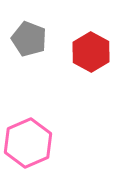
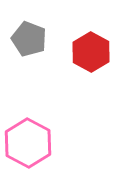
pink hexagon: rotated 9 degrees counterclockwise
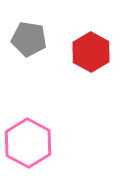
gray pentagon: rotated 12 degrees counterclockwise
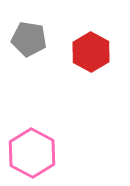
pink hexagon: moved 4 px right, 10 px down
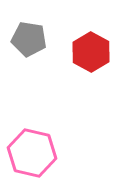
pink hexagon: rotated 15 degrees counterclockwise
